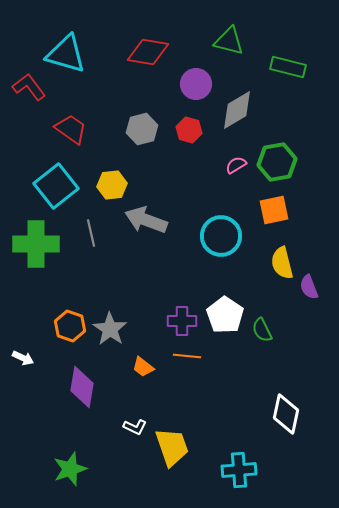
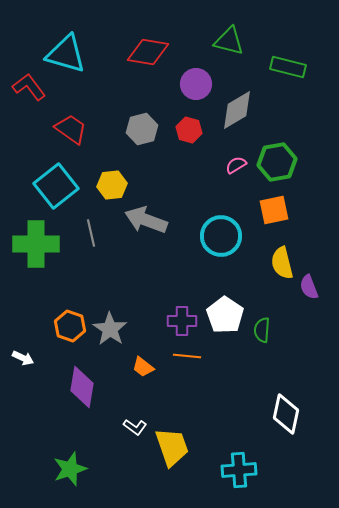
green semicircle: rotated 30 degrees clockwise
white L-shape: rotated 10 degrees clockwise
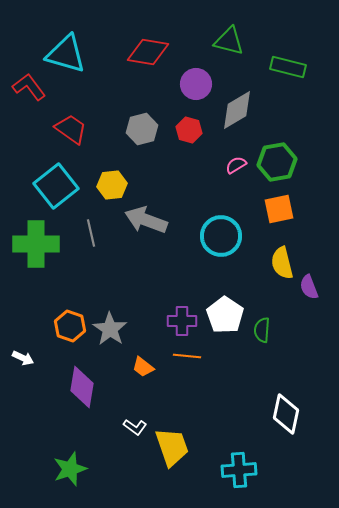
orange square: moved 5 px right, 1 px up
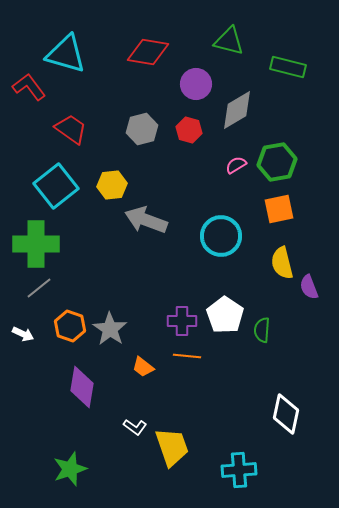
gray line: moved 52 px left, 55 px down; rotated 64 degrees clockwise
white arrow: moved 24 px up
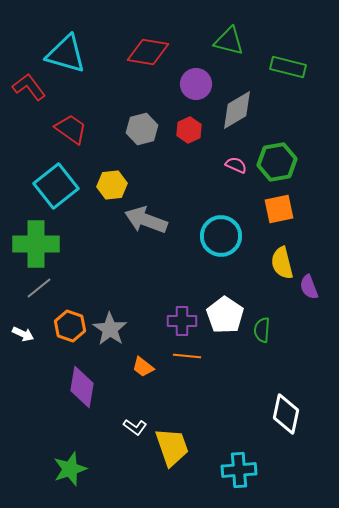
red hexagon: rotated 20 degrees clockwise
pink semicircle: rotated 55 degrees clockwise
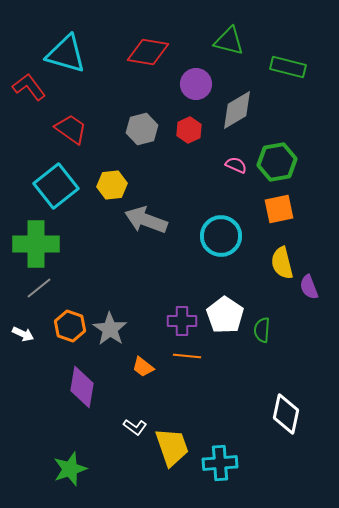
cyan cross: moved 19 px left, 7 px up
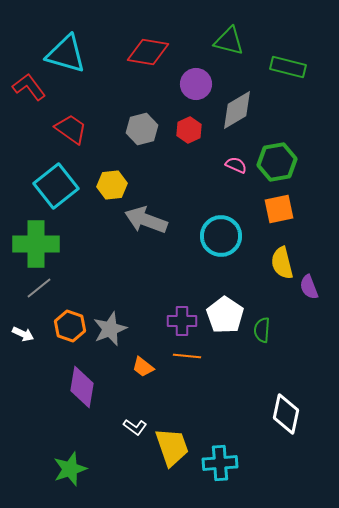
gray star: rotated 16 degrees clockwise
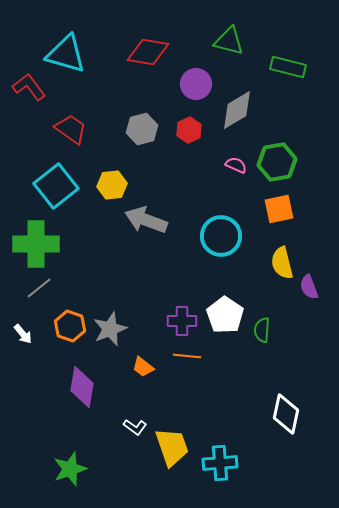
white arrow: rotated 25 degrees clockwise
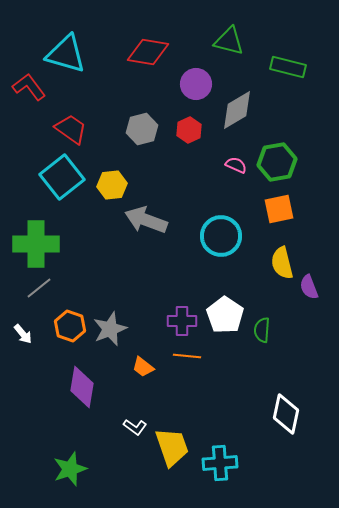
cyan square: moved 6 px right, 9 px up
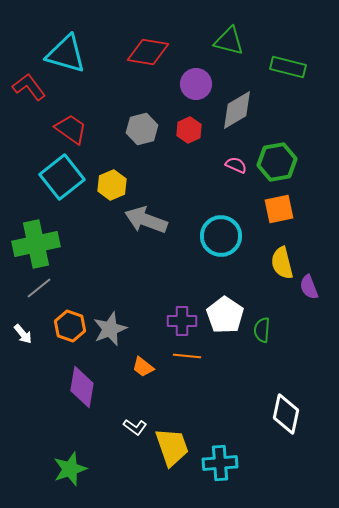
yellow hexagon: rotated 16 degrees counterclockwise
green cross: rotated 12 degrees counterclockwise
